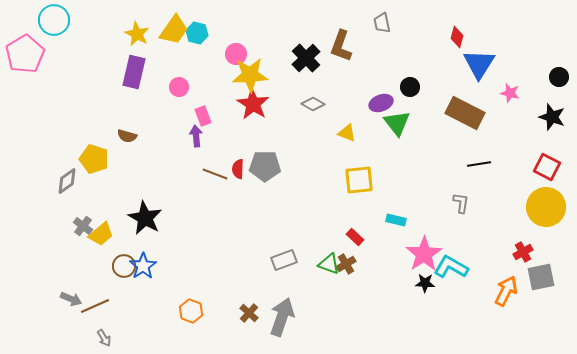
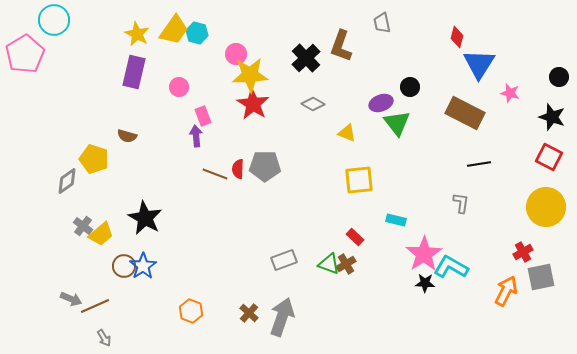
red square at (547, 167): moved 2 px right, 10 px up
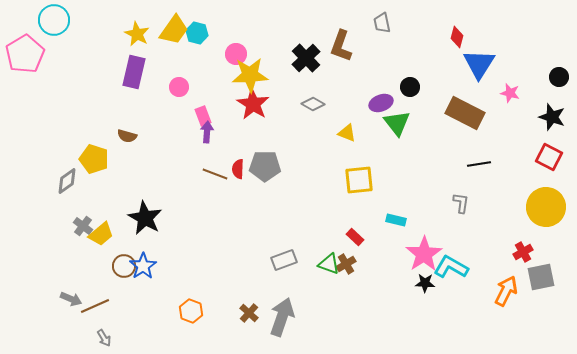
purple arrow at (196, 136): moved 11 px right, 4 px up; rotated 10 degrees clockwise
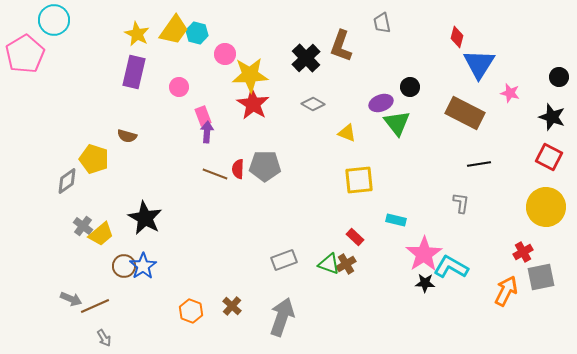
pink circle at (236, 54): moved 11 px left
brown cross at (249, 313): moved 17 px left, 7 px up
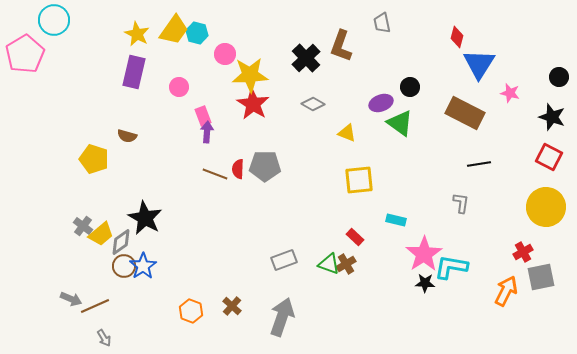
green triangle at (397, 123): moved 3 px right; rotated 16 degrees counterclockwise
gray diamond at (67, 181): moved 54 px right, 61 px down
cyan L-shape at (451, 267): rotated 20 degrees counterclockwise
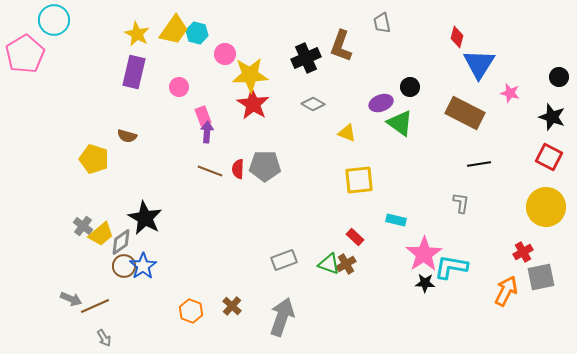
black cross at (306, 58): rotated 20 degrees clockwise
brown line at (215, 174): moved 5 px left, 3 px up
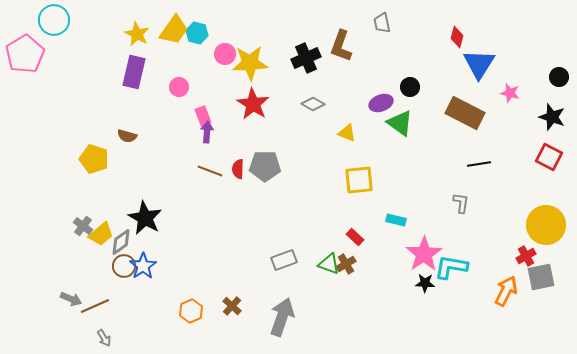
yellow star at (250, 75): moved 12 px up
yellow circle at (546, 207): moved 18 px down
red cross at (523, 252): moved 3 px right, 4 px down
orange hexagon at (191, 311): rotated 15 degrees clockwise
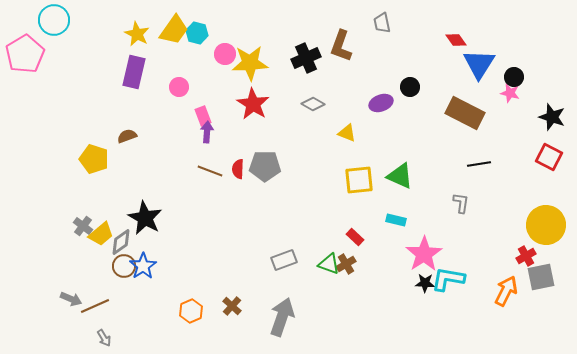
red diamond at (457, 37): moved 1 px left, 3 px down; rotated 50 degrees counterclockwise
black circle at (559, 77): moved 45 px left
green triangle at (400, 123): moved 53 px down; rotated 12 degrees counterclockwise
brown semicircle at (127, 136): rotated 144 degrees clockwise
cyan L-shape at (451, 267): moved 3 px left, 12 px down
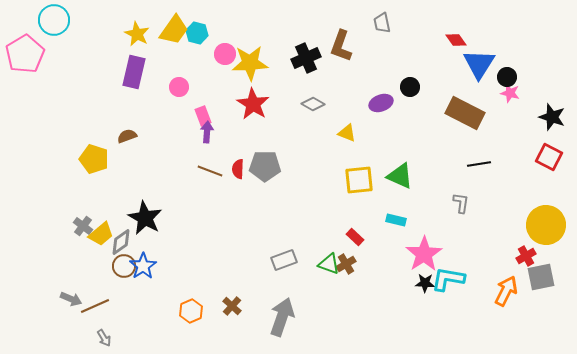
black circle at (514, 77): moved 7 px left
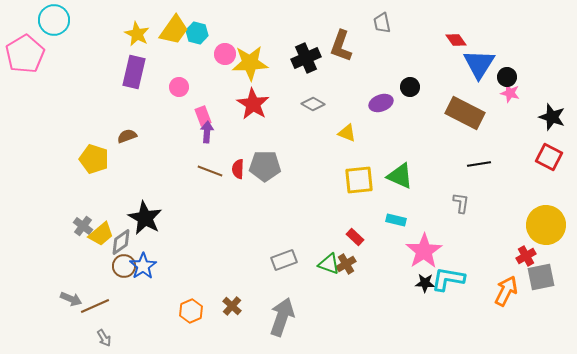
pink star at (424, 254): moved 3 px up
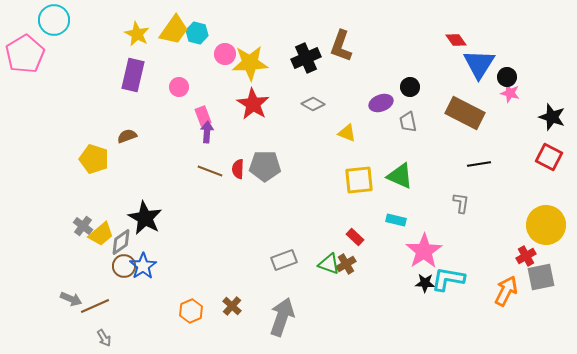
gray trapezoid at (382, 23): moved 26 px right, 99 px down
purple rectangle at (134, 72): moved 1 px left, 3 px down
